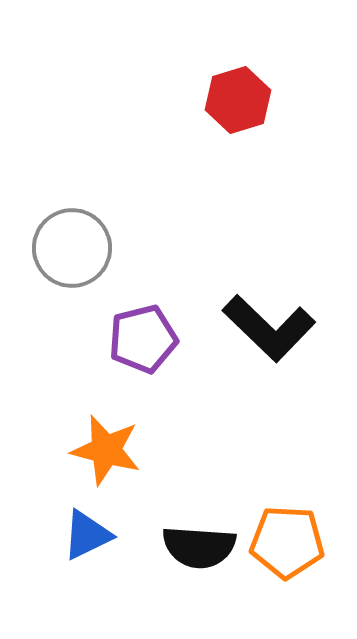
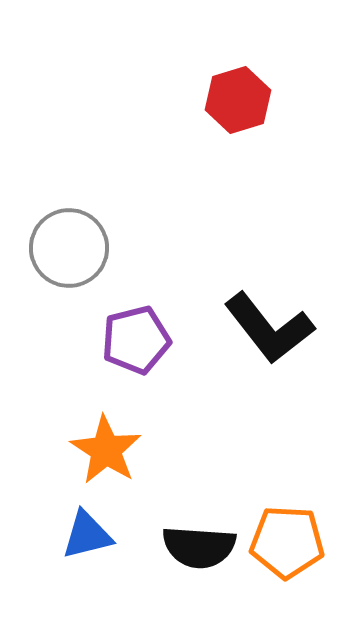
gray circle: moved 3 px left
black L-shape: rotated 8 degrees clockwise
purple pentagon: moved 7 px left, 1 px down
orange star: rotated 18 degrees clockwise
blue triangle: rotated 12 degrees clockwise
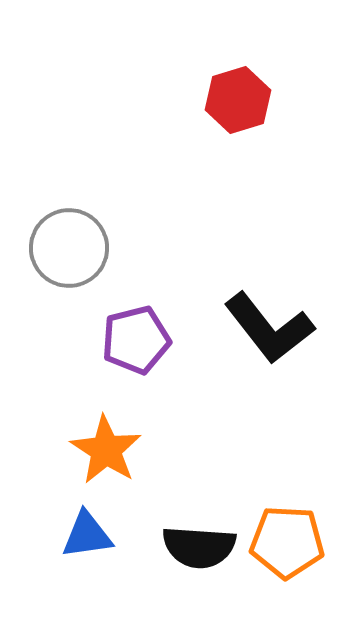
blue triangle: rotated 6 degrees clockwise
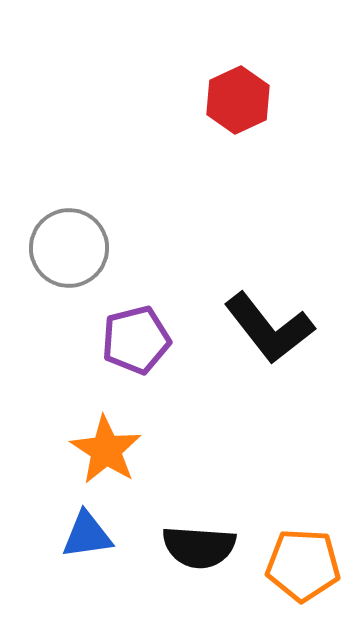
red hexagon: rotated 8 degrees counterclockwise
orange pentagon: moved 16 px right, 23 px down
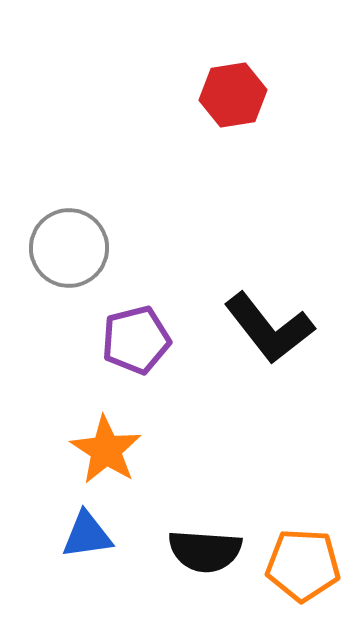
red hexagon: moved 5 px left, 5 px up; rotated 16 degrees clockwise
black semicircle: moved 6 px right, 4 px down
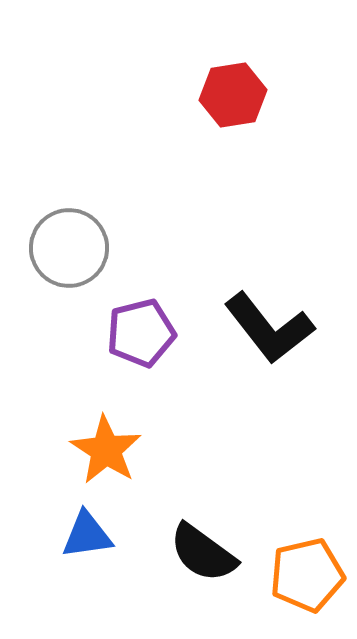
purple pentagon: moved 5 px right, 7 px up
black semicircle: moved 2 px left, 2 px down; rotated 32 degrees clockwise
orange pentagon: moved 4 px right, 10 px down; rotated 16 degrees counterclockwise
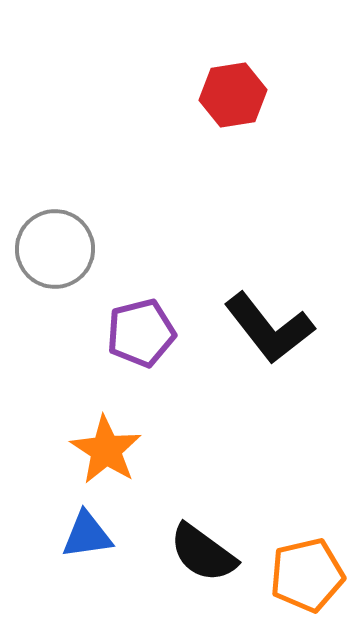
gray circle: moved 14 px left, 1 px down
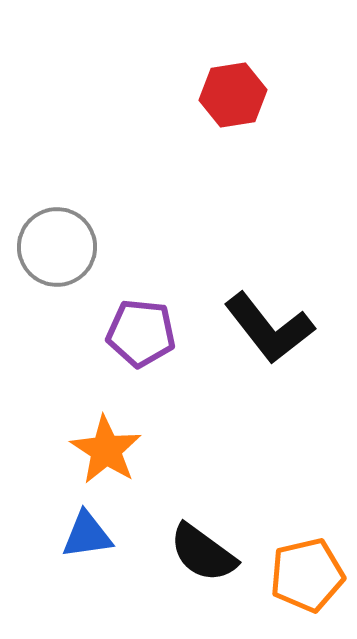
gray circle: moved 2 px right, 2 px up
purple pentagon: rotated 20 degrees clockwise
